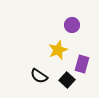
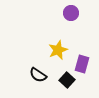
purple circle: moved 1 px left, 12 px up
black semicircle: moved 1 px left, 1 px up
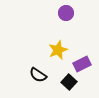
purple circle: moved 5 px left
purple rectangle: rotated 48 degrees clockwise
black square: moved 2 px right, 2 px down
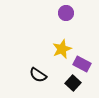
yellow star: moved 4 px right, 1 px up
purple rectangle: rotated 54 degrees clockwise
black square: moved 4 px right, 1 px down
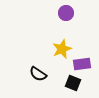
purple rectangle: rotated 36 degrees counterclockwise
black semicircle: moved 1 px up
black square: rotated 21 degrees counterclockwise
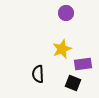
purple rectangle: moved 1 px right
black semicircle: rotated 54 degrees clockwise
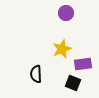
black semicircle: moved 2 px left
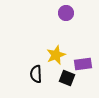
yellow star: moved 6 px left, 6 px down
black square: moved 6 px left, 5 px up
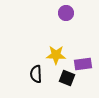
yellow star: rotated 24 degrees clockwise
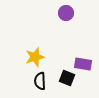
yellow star: moved 21 px left, 2 px down; rotated 18 degrees counterclockwise
purple rectangle: rotated 18 degrees clockwise
black semicircle: moved 4 px right, 7 px down
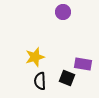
purple circle: moved 3 px left, 1 px up
